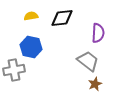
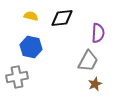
yellow semicircle: rotated 24 degrees clockwise
gray trapezoid: rotated 80 degrees clockwise
gray cross: moved 3 px right, 7 px down
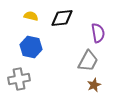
purple semicircle: rotated 12 degrees counterclockwise
gray cross: moved 2 px right, 2 px down
brown star: moved 1 px left, 1 px down
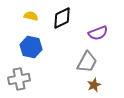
black diamond: rotated 20 degrees counterclockwise
purple semicircle: rotated 78 degrees clockwise
gray trapezoid: moved 1 px left, 1 px down
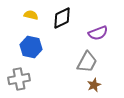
yellow semicircle: moved 1 px up
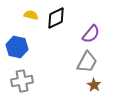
black diamond: moved 6 px left
purple semicircle: moved 7 px left, 1 px down; rotated 30 degrees counterclockwise
blue hexagon: moved 14 px left
gray cross: moved 3 px right, 2 px down
brown star: rotated 16 degrees counterclockwise
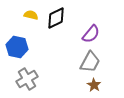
gray trapezoid: moved 3 px right
gray cross: moved 5 px right, 2 px up; rotated 20 degrees counterclockwise
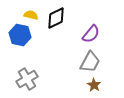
blue hexagon: moved 3 px right, 12 px up
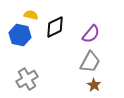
black diamond: moved 1 px left, 9 px down
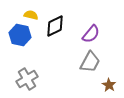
black diamond: moved 1 px up
brown star: moved 15 px right
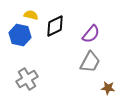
brown star: moved 1 px left, 3 px down; rotated 24 degrees counterclockwise
